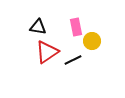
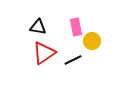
red triangle: moved 3 px left, 1 px down
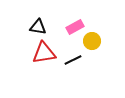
pink rectangle: moved 1 px left; rotated 72 degrees clockwise
red triangle: rotated 25 degrees clockwise
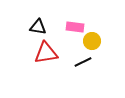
pink rectangle: rotated 36 degrees clockwise
red triangle: moved 2 px right
black line: moved 10 px right, 2 px down
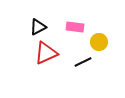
black triangle: rotated 36 degrees counterclockwise
yellow circle: moved 7 px right, 1 px down
red triangle: rotated 15 degrees counterclockwise
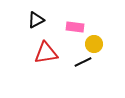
black triangle: moved 2 px left, 7 px up
yellow circle: moved 5 px left, 2 px down
red triangle: rotated 15 degrees clockwise
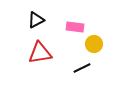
red triangle: moved 6 px left
black line: moved 1 px left, 6 px down
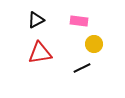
pink rectangle: moved 4 px right, 6 px up
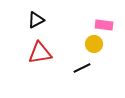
pink rectangle: moved 25 px right, 4 px down
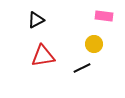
pink rectangle: moved 9 px up
red triangle: moved 3 px right, 3 px down
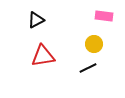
black line: moved 6 px right
